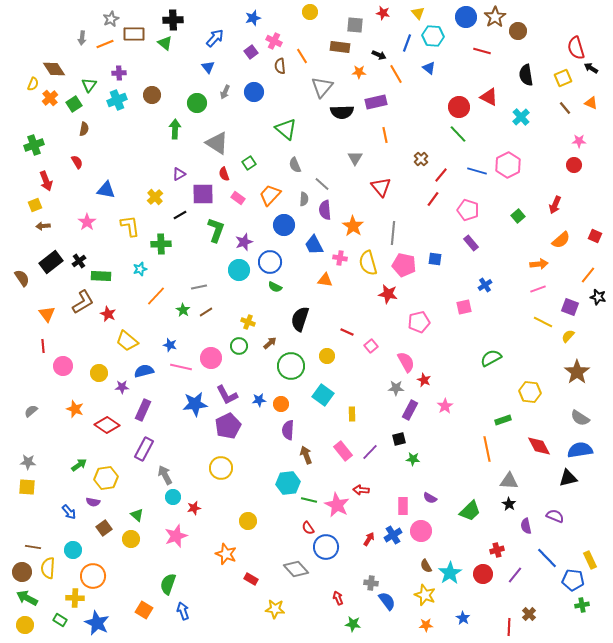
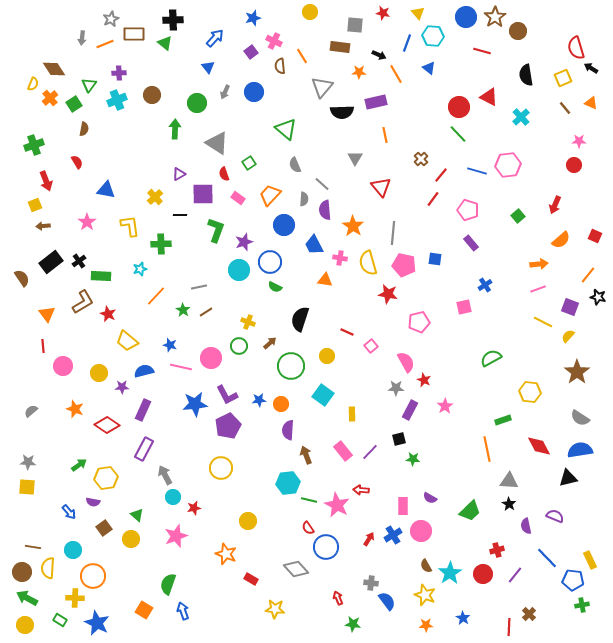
pink hexagon at (508, 165): rotated 20 degrees clockwise
black line at (180, 215): rotated 32 degrees clockwise
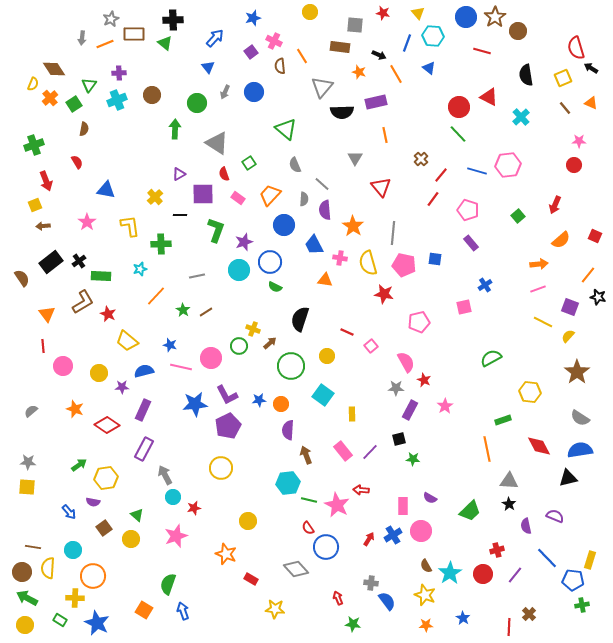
orange star at (359, 72): rotated 16 degrees clockwise
gray line at (199, 287): moved 2 px left, 11 px up
red star at (388, 294): moved 4 px left
yellow cross at (248, 322): moved 5 px right, 7 px down
yellow rectangle at (590, 560): rotated 42 degrees clockwise
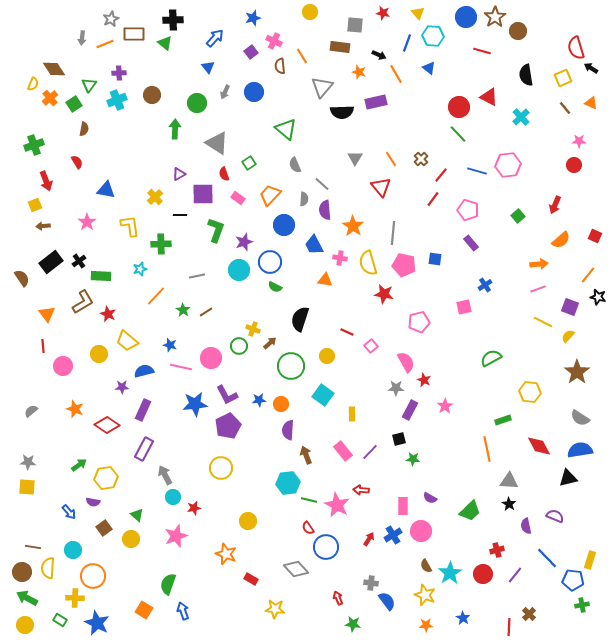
orange line at (385, 135): moved 6 px right, 24 px down; rotated 21 degrees counterclockwise
yellow circle at (99, 373): moved 19 px up
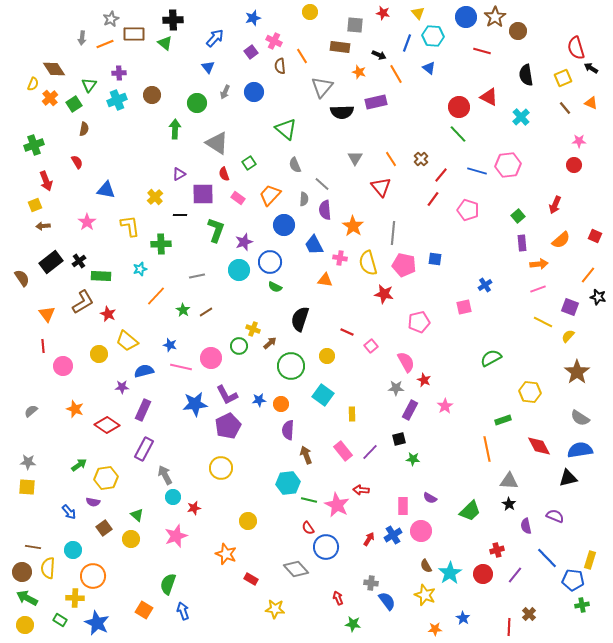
purple rectangle at (471, 243): moved 51 px right; rotated 35 degrees clockwise
orange star at (426, 625): moved 9 px right, 4 px down
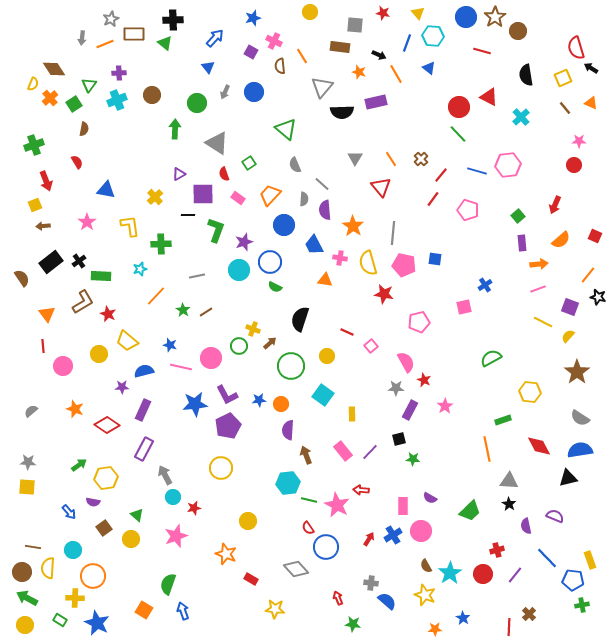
purple square at (251, 52): rotated 24 degrees counterclockwise
black line at (180, 215): moved 8 px right
yellow rectangle at (590, 560): rotated 36 degrees counterclockwise
blue semicircle at (387, 601): rotated 12 degrees counterclockwise
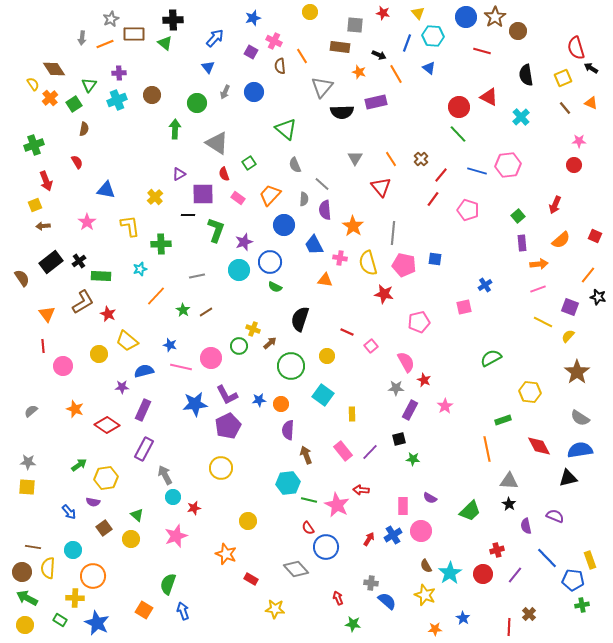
yellow semicircle at (33, 84): rotated 56 degrees counterclockwise
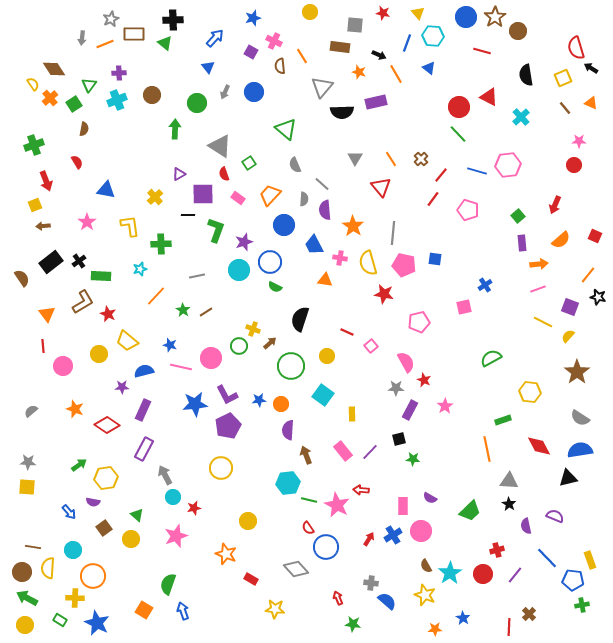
gray triangle at (217, 143): moved 3 px right, 3 px down
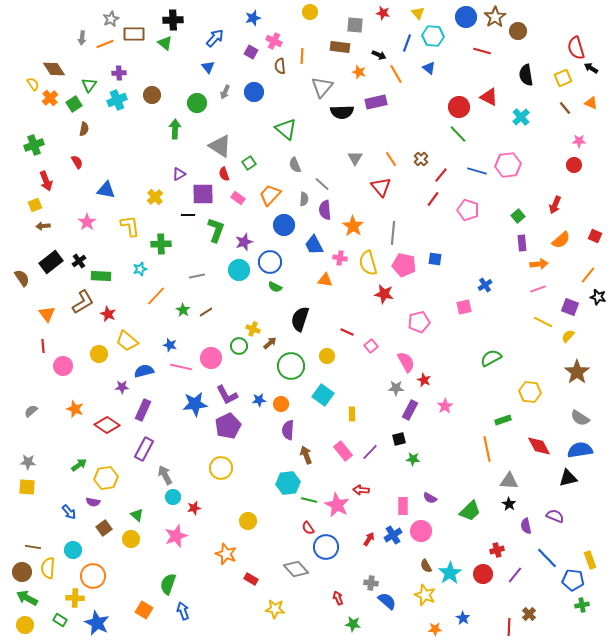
orange line at (302, 56): rotated 35 degrees clockwise
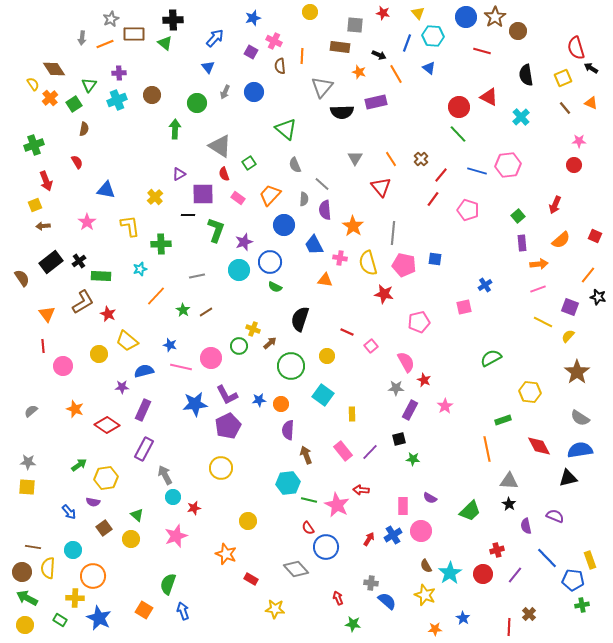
blue star at (97, 623): moved 2 px right, 5 px up
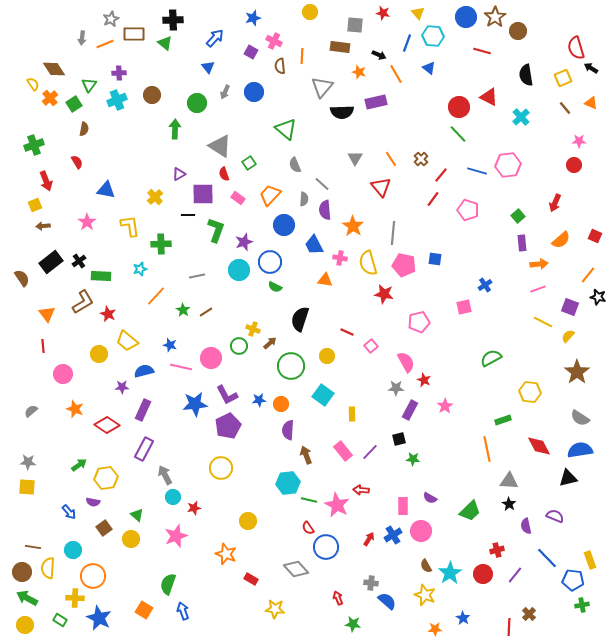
red arrow at (555, 205): moved 2 px up
pink circle at (63, 366): moved 8 px down
